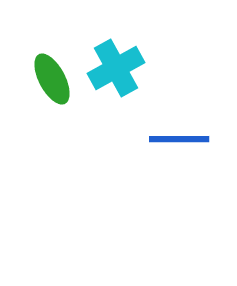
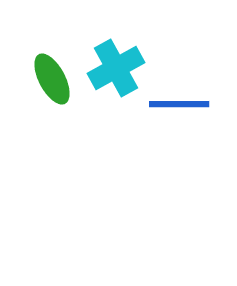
blue line: moved 35 px up
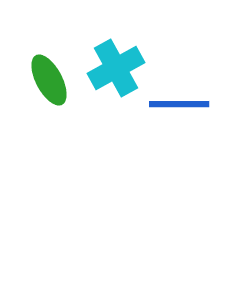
green ellipse: moved 3 px left, 1 px down
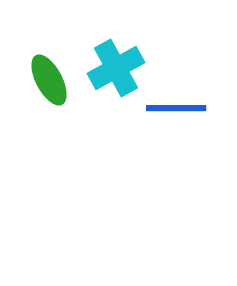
blue line: moved 3 px left, 4 px down
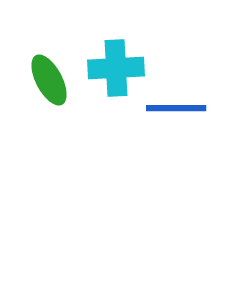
cyan cross: rotated 26 degrees clockwise
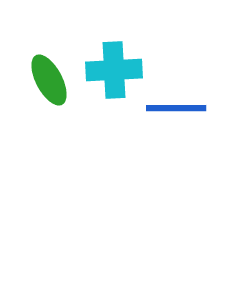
cyan cross: moved 2 px left, 2 px down
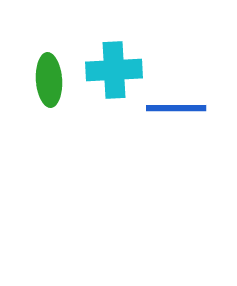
green ellipse: rotated 24 degrees clockwise
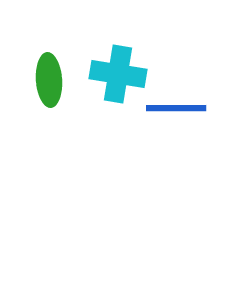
cyan cross: moved 4 px right, 4 px down; rotated 12 degrees clockwise
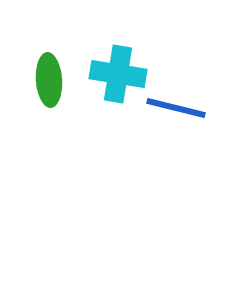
blue line: rotated 14 degrees clockwise
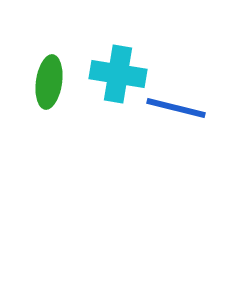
green ellipse: moved 2 px down; rotated 12 degrees clockwise
